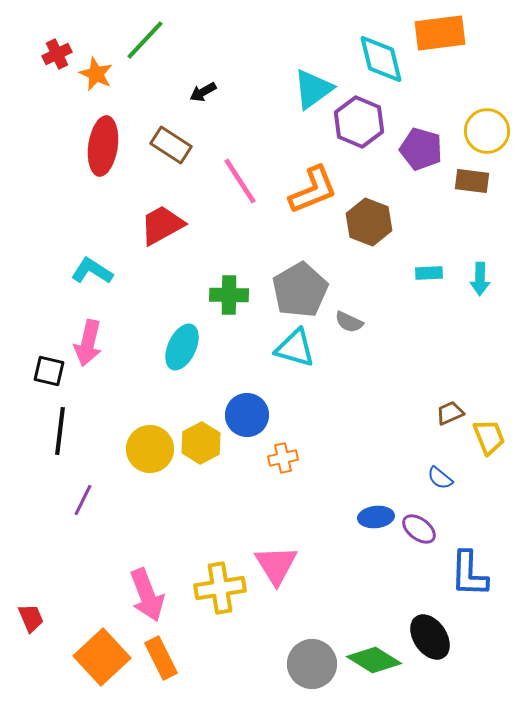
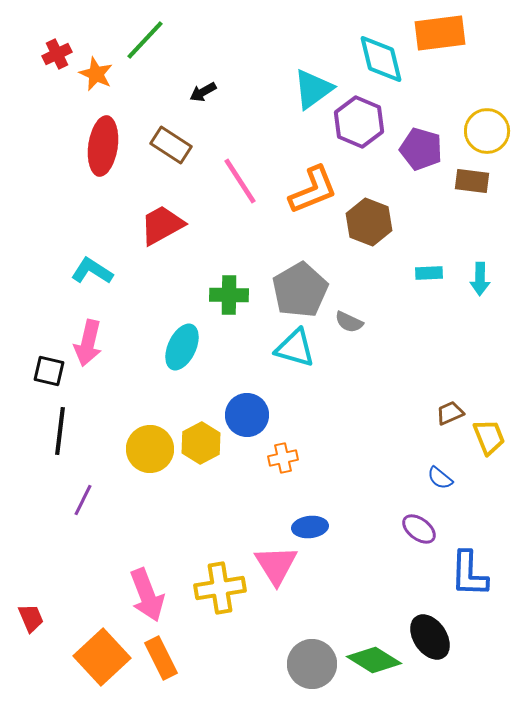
blue ellipse at (376, 517): moved 66 px left, 10 px down
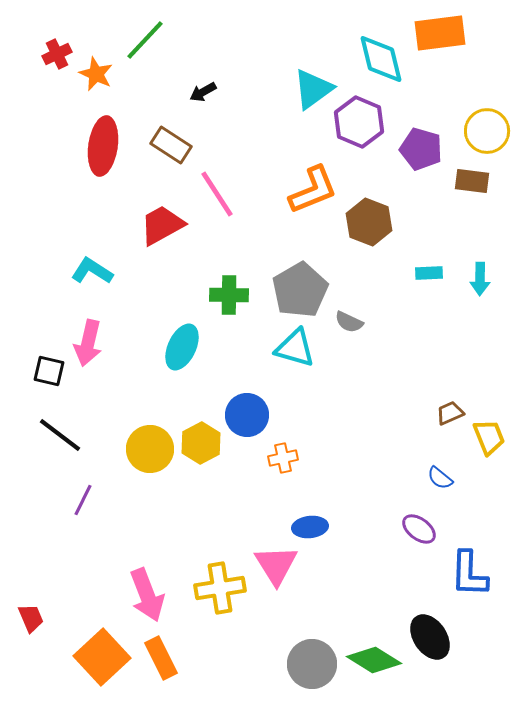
pink line at (240, 181): moved 23 px left, 13 px down
black line at (60, 431): moved 4 px down; rotated 60 degrees counterclockwise
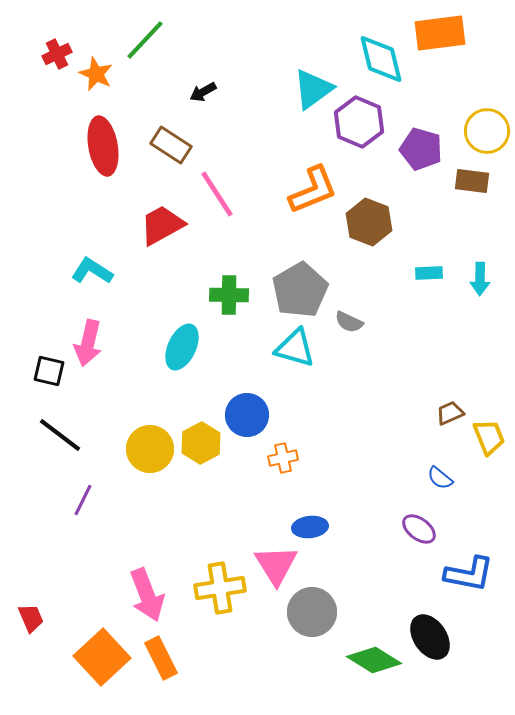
red ellipse at (103, 146): rotated 18 degrees counterclockwise
blue L-shape at (469, 574): rotated 81 degrees counterclockwise
gray circle at (312, 664): moved 52 px up
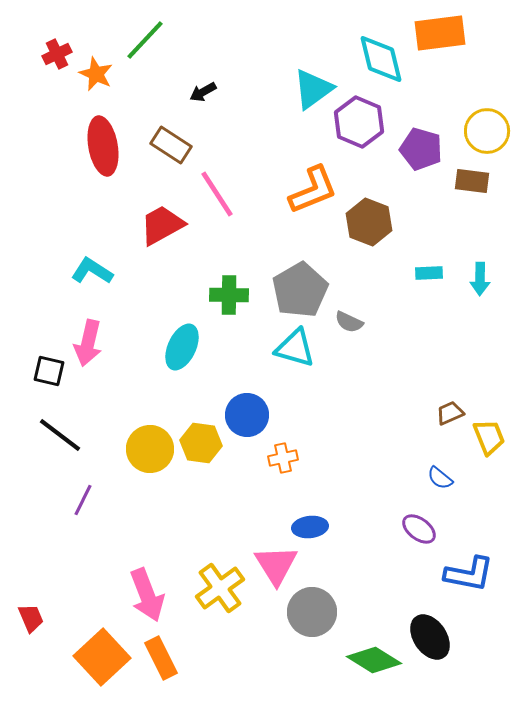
yellow hexagon at (201, 443): rotated 24 degrees counterclockwise
yellow cross at (220, 588): rotated 27 degrees counterclockwise
